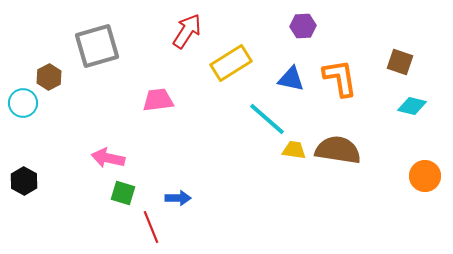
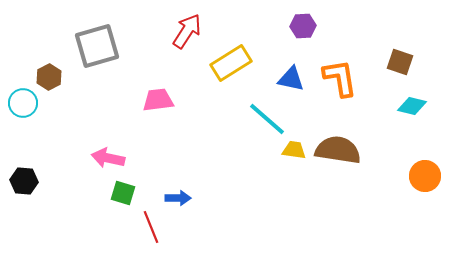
black hexagon: rotated 24 degrees counterclockwise
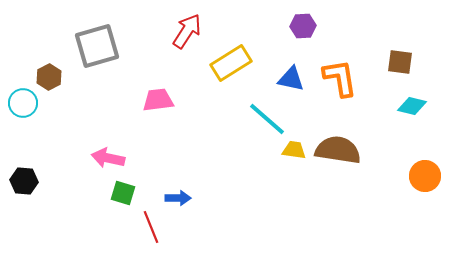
brown square: rotated 12 degrees counterclockwise
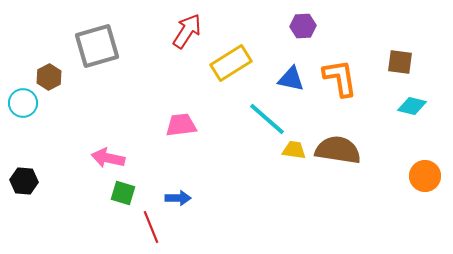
pink trapezoid: moved 23 px right, 25 px down
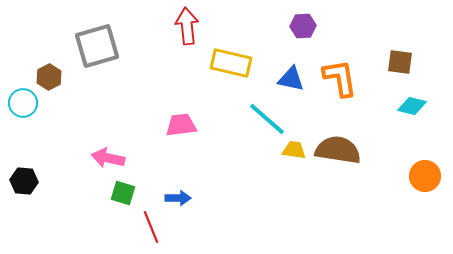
red arrow: moved 5 px up; rotated 39 degrees counterclockwise
yellow rectangle: rotated 45 degrees clockwise
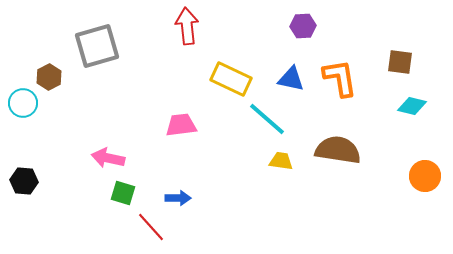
yellow rectangle: moved 16 px down; rotated 12 degrees clockwise
yellow trapezoid: moved 13 px left, 11 px down
red line: rotated 20 degrees counterclockwise
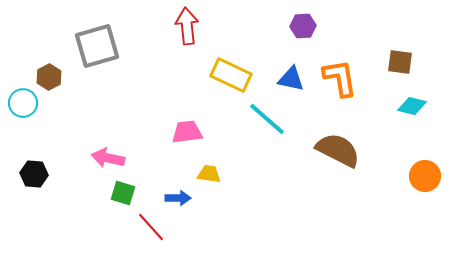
yellow rectangle: moved 4 px up
pink trapezoid: moved 6 px right, 7 px down
brown semicircle: rotated 18 degrees clockwise
yellow trapezoid: moved 72 px left, 13 px down
black hexagon: moved 10 px right, 7 px up
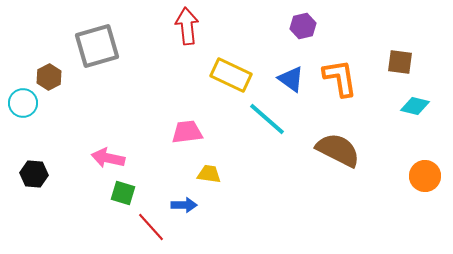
purple hexagon: rotated 10 degrees counterclockwise
blue triangle: rotated 24 degrees clockwise
cyan diamond: moved 3 px right
blue arrow: moved 6 px right, 7 px down
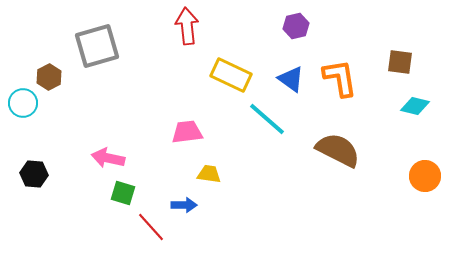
purple hexagon: moved 7 px left
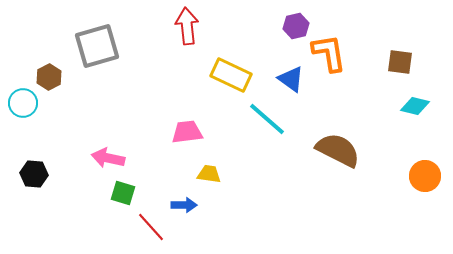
orange L-shape: moved 11 px left, 25 px up
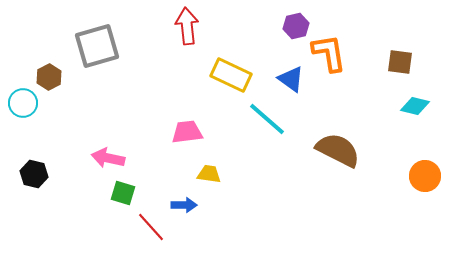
black hexagon: rotated 8 degrees clockwise
